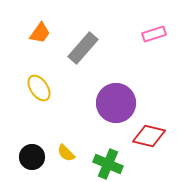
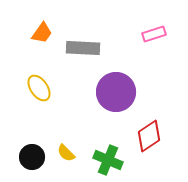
orange trapezoid: moved 2 px right
gray rectangle: rotated 52 degrees clockwise
purple circle: moved 11 px up
red diamond: rotated 48 degrees counterclockwise
green cross: moved 4 px up
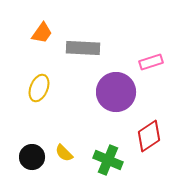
pink rectangle: moved 3 px left, 28 px down
yellow ellipse: rotated 56 degrees clockwise
yellow semicircle: moved 2 px left
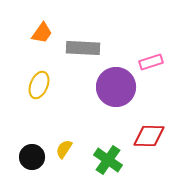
yellow ellipse: moved 3 px up
purple circle: moved 5 px up
red diamond: rotated 36 degrees clockwise
yellow semicircle: moved 4 px up; rotated 78 degrees clockwise
green cross: rotated 12 degrees clockwise
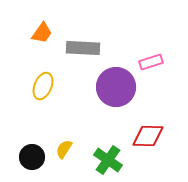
yellow ellipse: moved 4 px right, 1 px down
red diamond: moved 1 px left
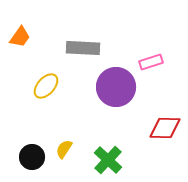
orange trapezoid: moved 22 px left, 4 px down
yellow ellipse: moved 3 px right; rotated 20 degrees clockwise
red diamond: moved 17 px right, 8 px up
green cross: rotated 8 degrees clockwise
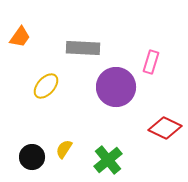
pink rectangle: rotated 55 degrees counterclockwise
red diamond: rotated 24 degrees clockwise
green cross: rotated 8 degrees clockwise
